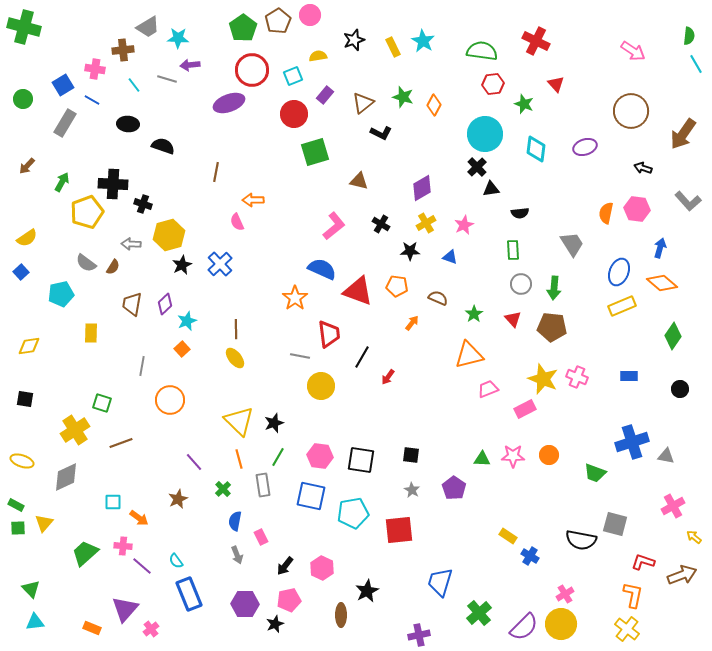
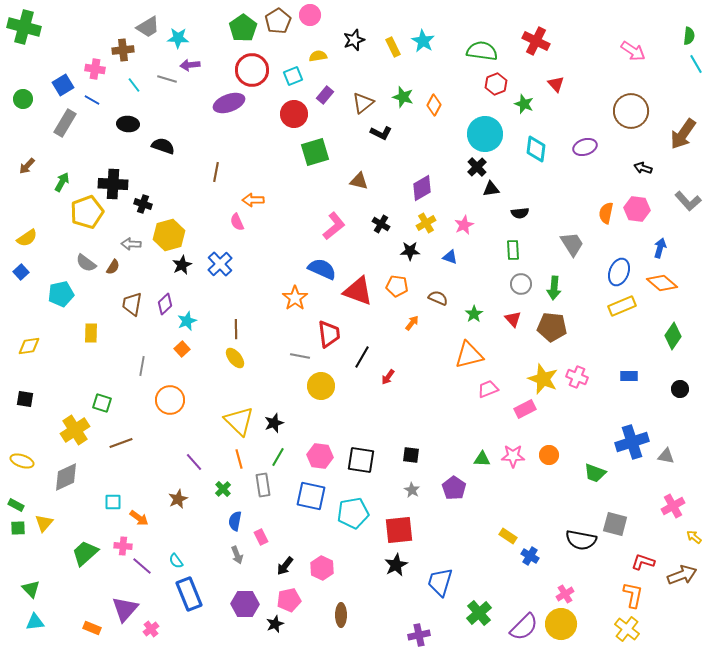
red hexagon at (493, 84): moved 3 px right; rotated 15 degrees counterclockwise
black star at (367, 591): moved 29 px right, 26 px up
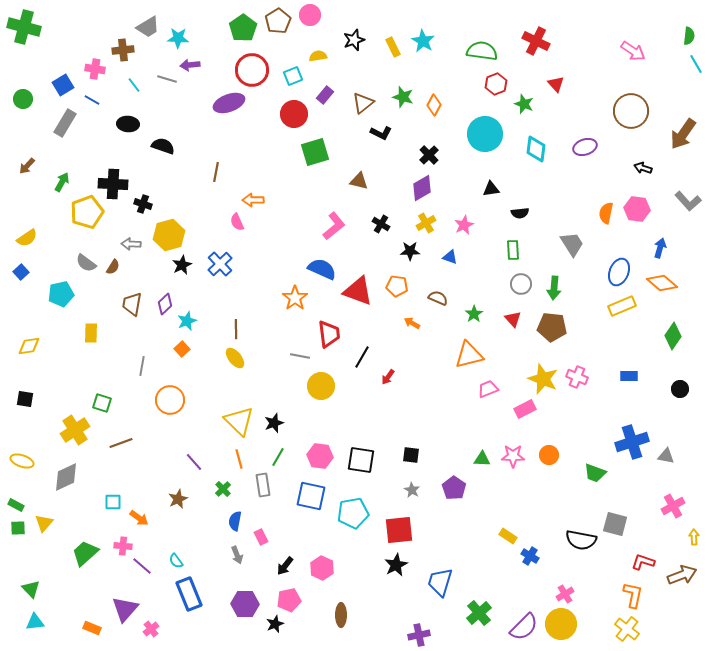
black cross at (477, 167): moved 48 px left, 12 px up
orange arrow at (412, 323): rotated 98 degrees counterclockwise
yellow arrow at (694, 537): rotated 49 degrees clockwise
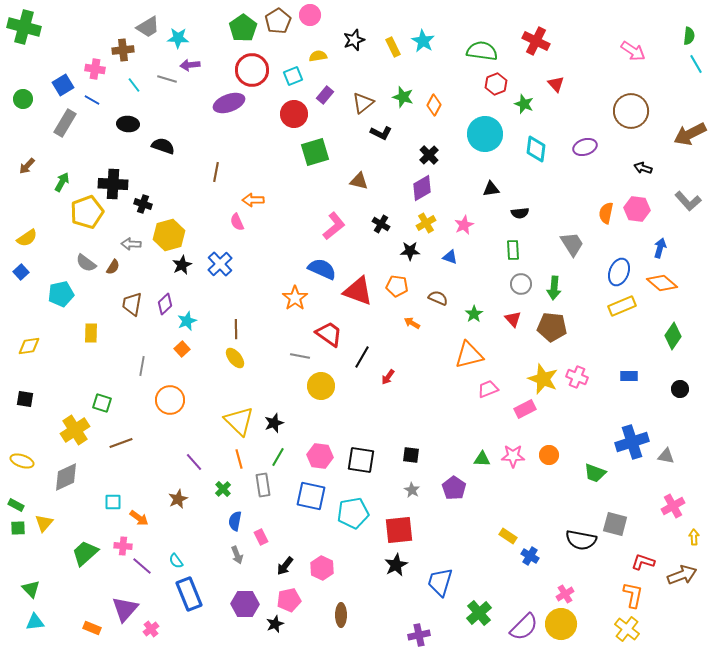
brown arrow at (683, 134): moved 7 px right; rotated 28 degrees clockwise
red trapezoid at (329, 334): rotated 48 degrees counterclockwise
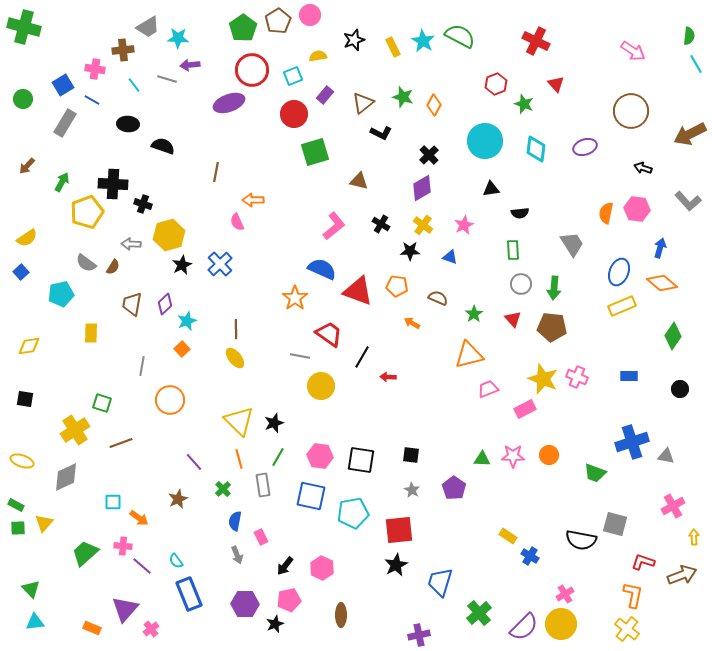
green semicircle at (482, 51): moved 22 px left, 15 px up; rotated 20 degrees clockwise
cyan circle at (485, 134): moved 7 px down
yellow cross at (426, 223): moved 3 px left, 2 px down; rotated 24 degrees counterclockwise
red arrow at (388, 377): rotated 56 degrees clockwise
